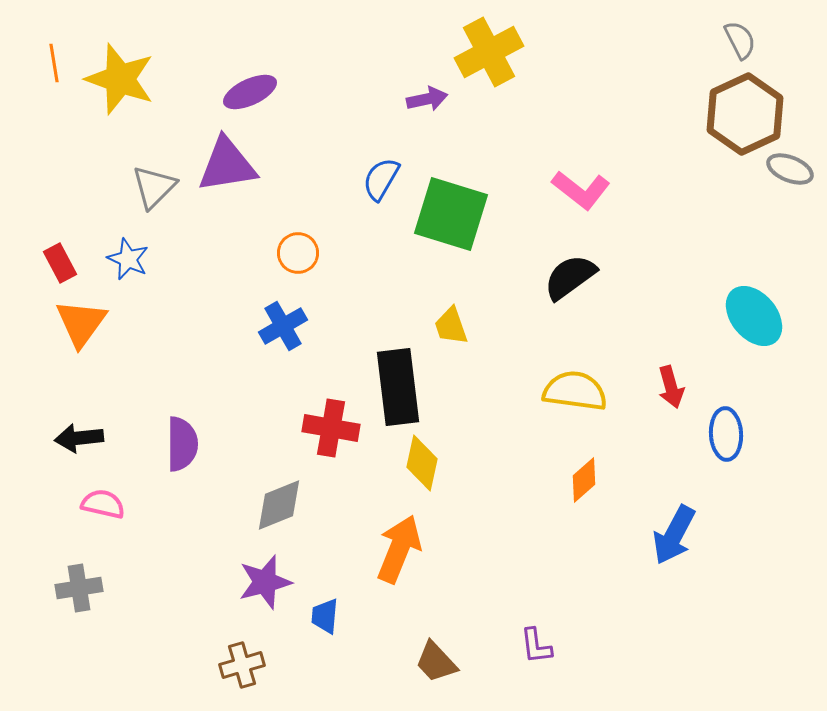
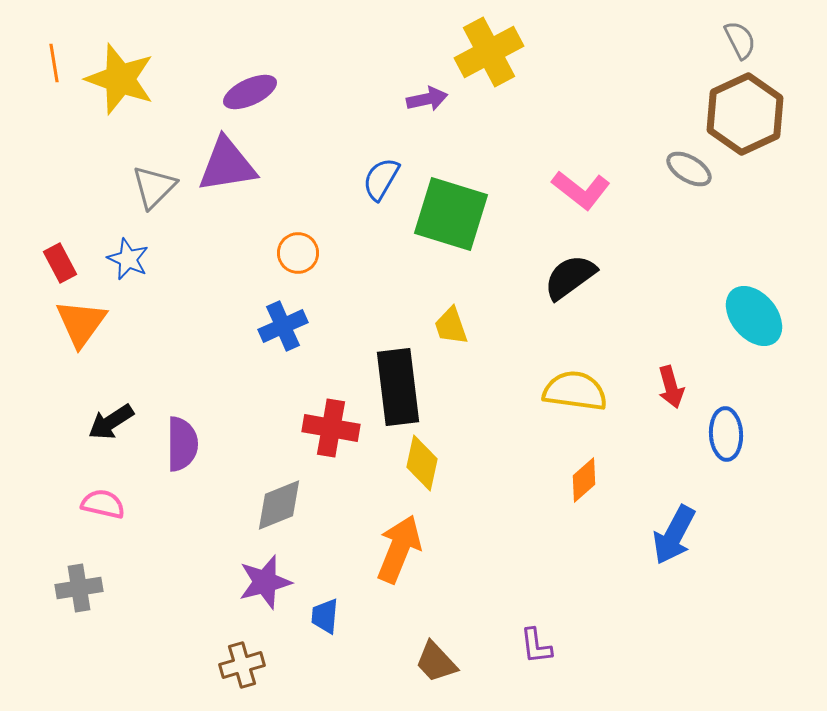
gray ellipse: moved 101 px left; rotated 9 degrees clockwise
blue cross: rotated 6 degrees clockwise
black arrow: moved 32 px right, 16 px up; rotated 27 degrees counterclockwise
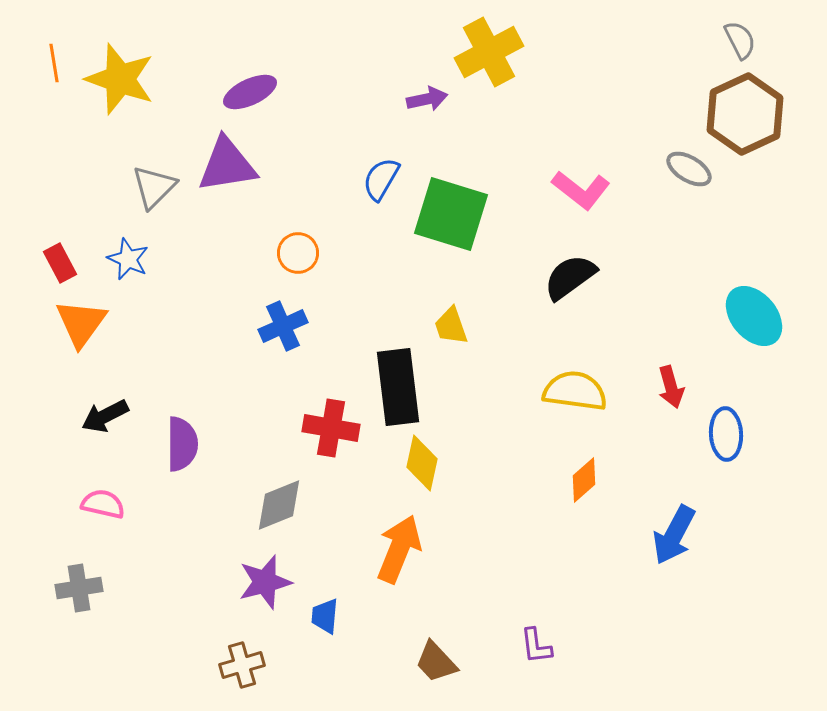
black arrow: moved 6 px left, 6 px up; rotated 6 degrees clockwise
